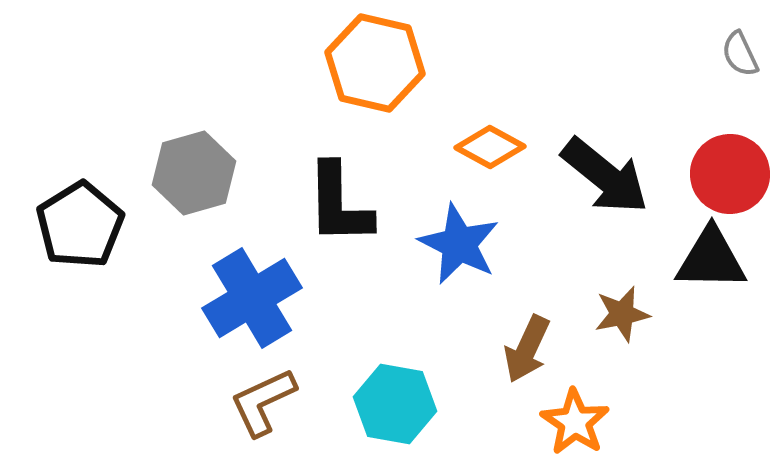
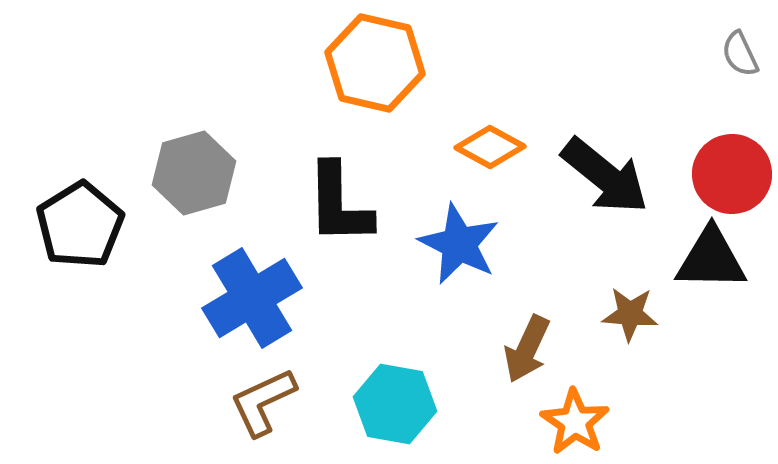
red circle: moved 2 px right
brown star: moved 8 px right; rotated 16 degrees clockwise
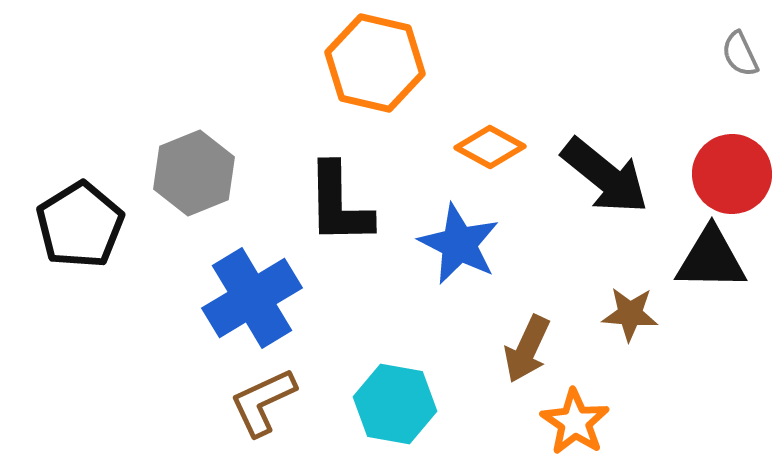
gray hexagon: rotated 6 degrees counterclockwise
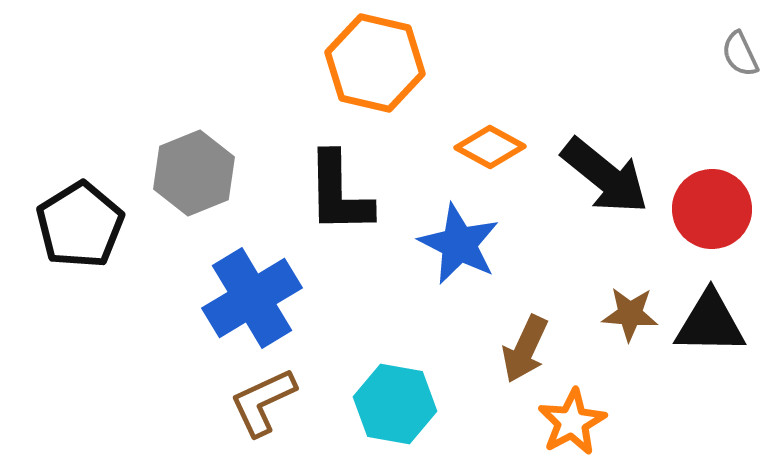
red circle: moved 20 px left, 35 px down
black L-shape: moved 11 px up
black triangle: moved 1 px left, 64 px down
brown arrow: moved 2 px left
orange star: moved 3 px left; rotated 10 degrees clockwise
